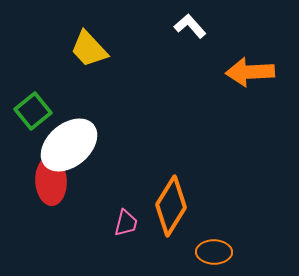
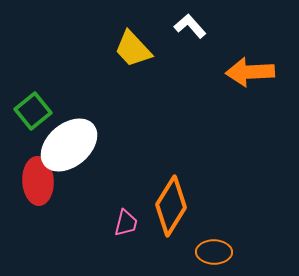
yellow trapezoid: moved 44 px right
red ellipse: moved 13 px left
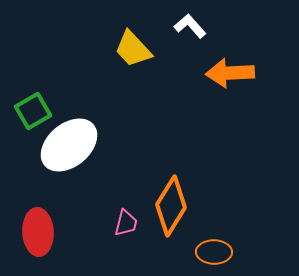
orange arrow: moved 20 px left, 1 px down
green square: rotated 9 degrees clockwise
red ellipse: moved 51 px down
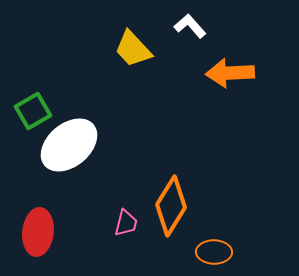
red ellipse: rotated 9 degrees clockwise
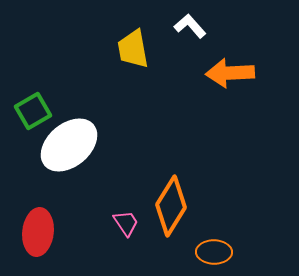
yellow trapezoid: rotated 33 degrees clockwise
pink trapezoid: rotated 48 degrees counterclockwise
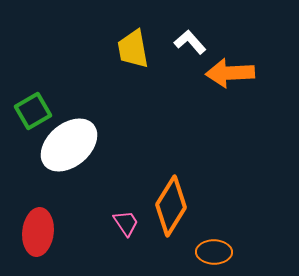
white L-shape: moved 16 px down
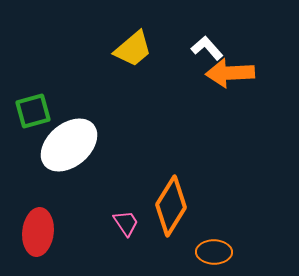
white L-shape: moved 17 px right, 6 px down
yellow trapezoid: rotated 120 degrees counterclockwise
green square: rotated 15 degrees clockwise
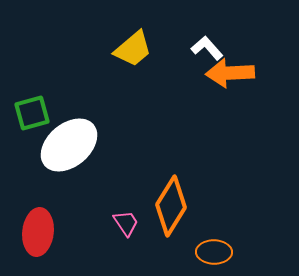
green square: moved 1 px left, 2 px down
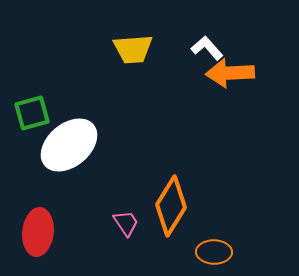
yellow trapezoid: rotated 36 degrees clockwise
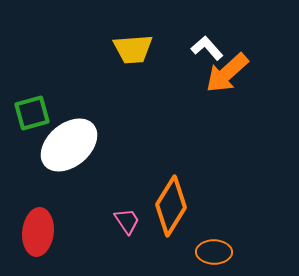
orange arrow: moved 3 px left; rotated 39 degrees counterclockwise
pink trapezoid: moved 1 px right, 2 px up
